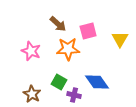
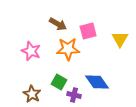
brown arrow: rotated 12 degrees counterclockwise
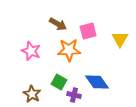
orange star: moved 1 px right, 1 px down
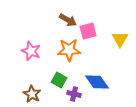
brown arrow: moved 10 px right, 4 px up
green square: moved 2 px up
purple cross: moved 1 px up
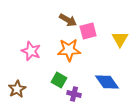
blue diamond: moved 10 px right
brown star: moved 15 px left, 5 px up; rotated 12 degrees clockwise
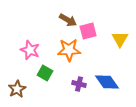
pink star: moved 1 px left, 1 px up
green square: moved 14 px left, 7 px up
purple cross: moved 5 px right, 10 px up
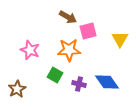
brown arrow: moved 3 px up
green square: moved 10 px right, 2 px down
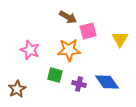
green square: rotated 14 degrees counterclockwise
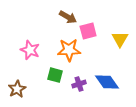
purple cross: rotated 32 degrees counterclockwise
